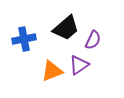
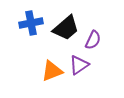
blue cross: moved 7 px right, 16 px up
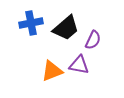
purple triangle: rotated 45 degrees clockwise
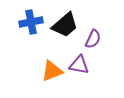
blue cross: moved 1 px up
black trapezoid: moved 1 px left, 3 px up
purple semicircle: moved 1 px up
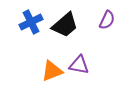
blue cross: rotated 15 degrees counterclockwise
purple semicircle: moved 14 px right, 19 px up
